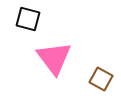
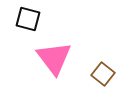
brown square: moved 2 px right, 5 px up; rotated 10 degrees clockwise
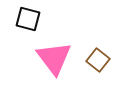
brown square: moved 5 px left, 14 px up
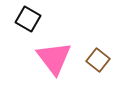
black square: rotated 15 degrees clockwise
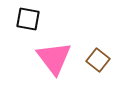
black square: rotated 20 degrees counterclockwise
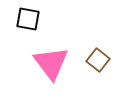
pink triangle: moved 3 px left, 5 px down
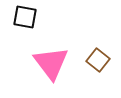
black square: moved 3 px left, 2 px up
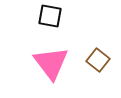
black square: moved 25 px right, 1 px up
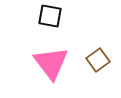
brown square: rotated 15 degrees clockwise
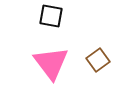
black square: moved 1 px right
